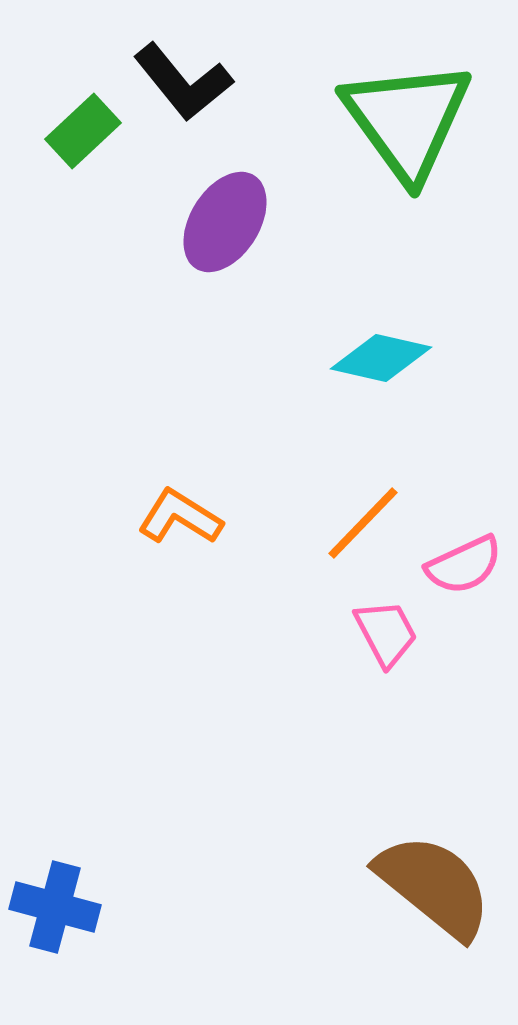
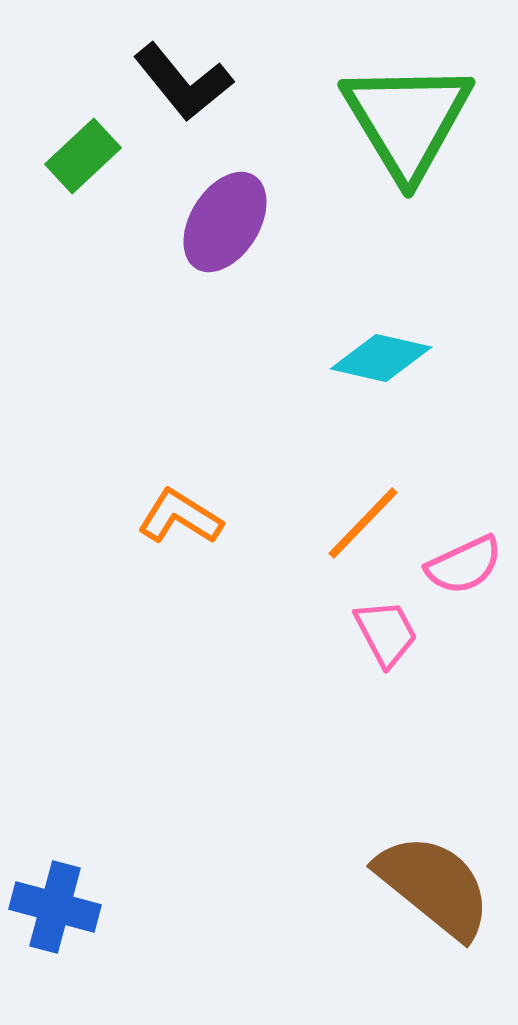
green triangle: rotated 5 degrees clockwise
green rectangle: moved 25 px down
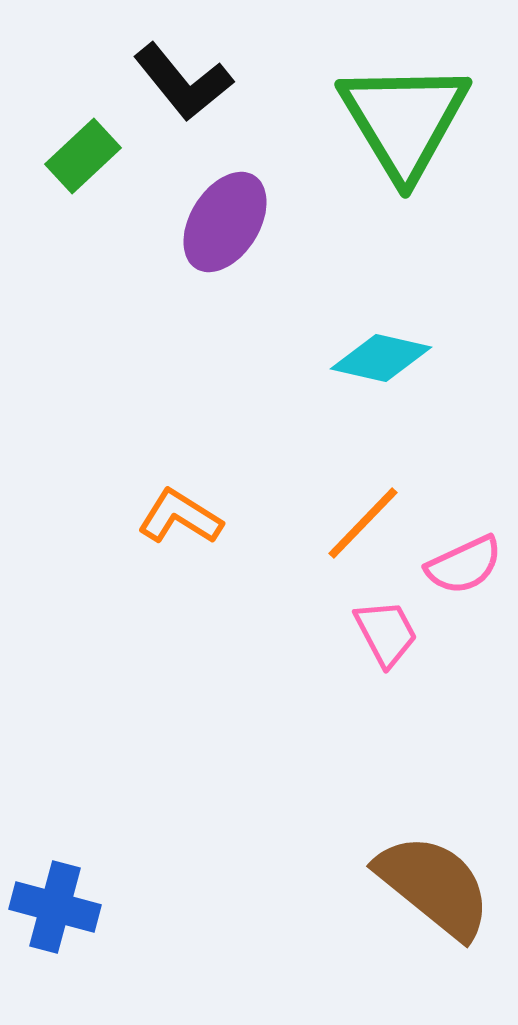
green triangle: moved 3 px left
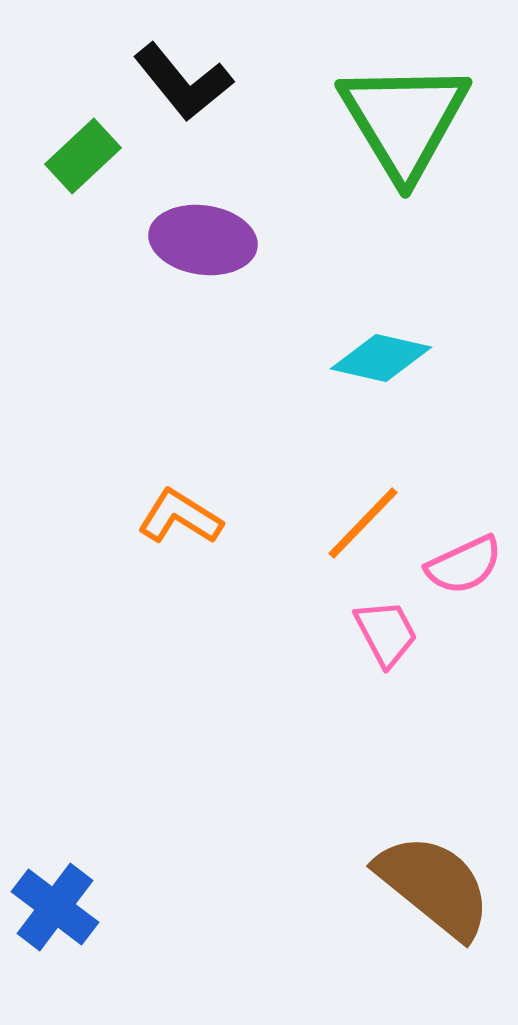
purple ellipse: moved 22 px left, 18 px down; rotated 66 degrees clockwise
blue cross: rotated 22 degrees clockwise
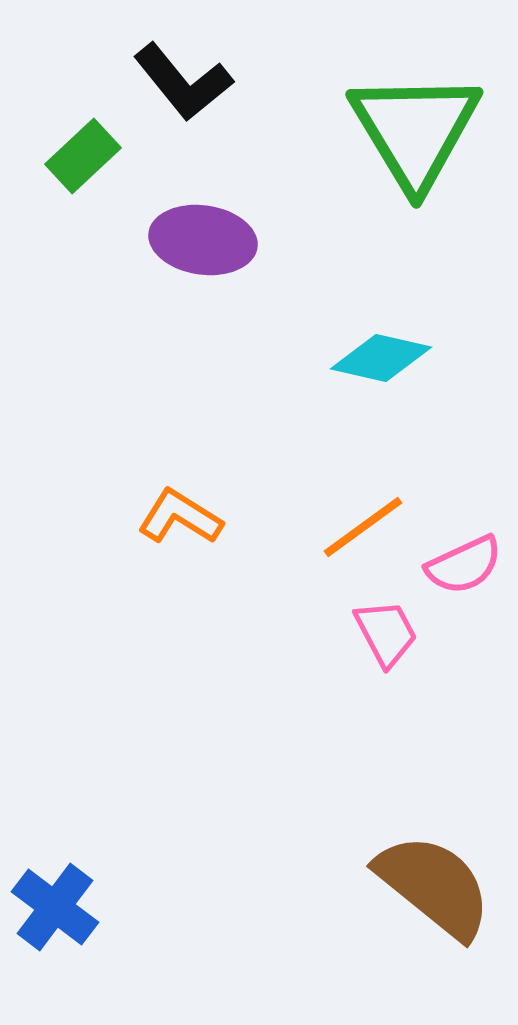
green triangle: moved 11 px right, 10 px down
orange line: moved 4 px down; rotated 10 degrees clockwise
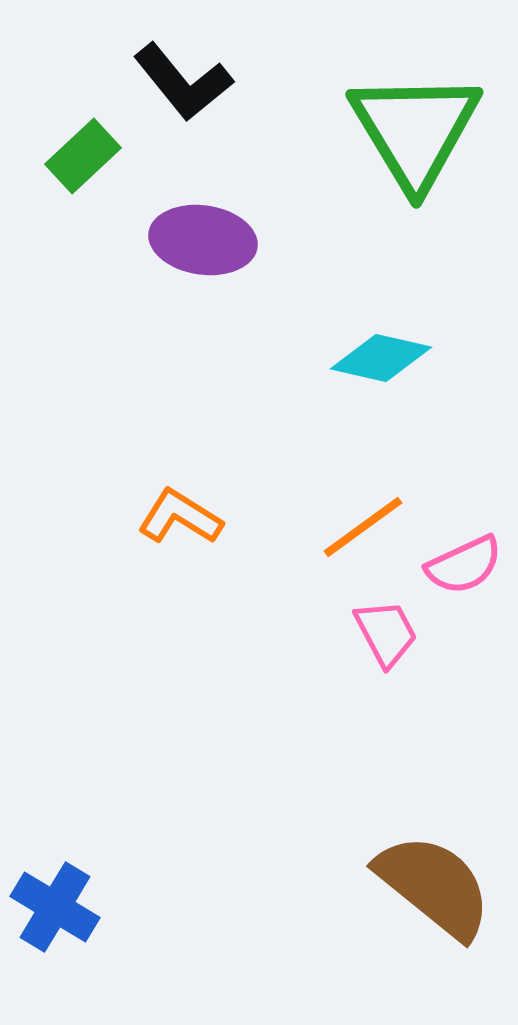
blue cross: rotated 6 degrees counterclockwise
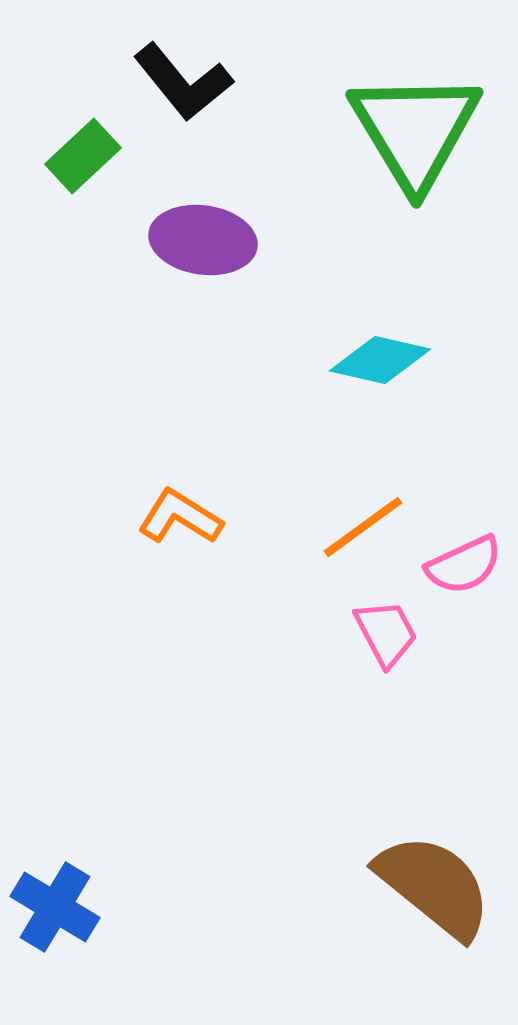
cyan diamond: moved 1 px left, 2 px down
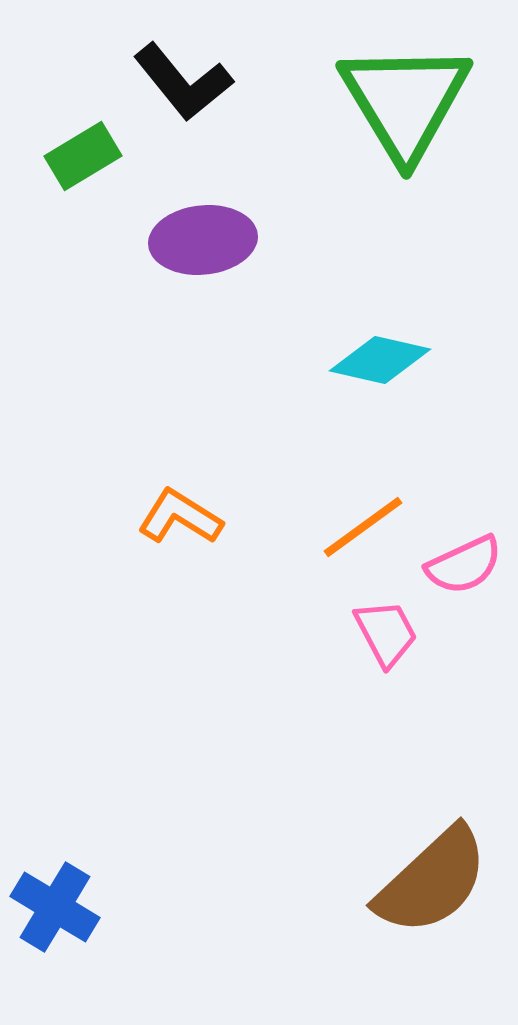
green triangle: moved 10 px left, 29 px up
green rectangle: rotated 12 degrees clockwise
purple ellipse: rotated 14 degrees counterclockwise
brown semicircle: moved 2 px left, 5 px up; rotated 98 degrees clockwise
